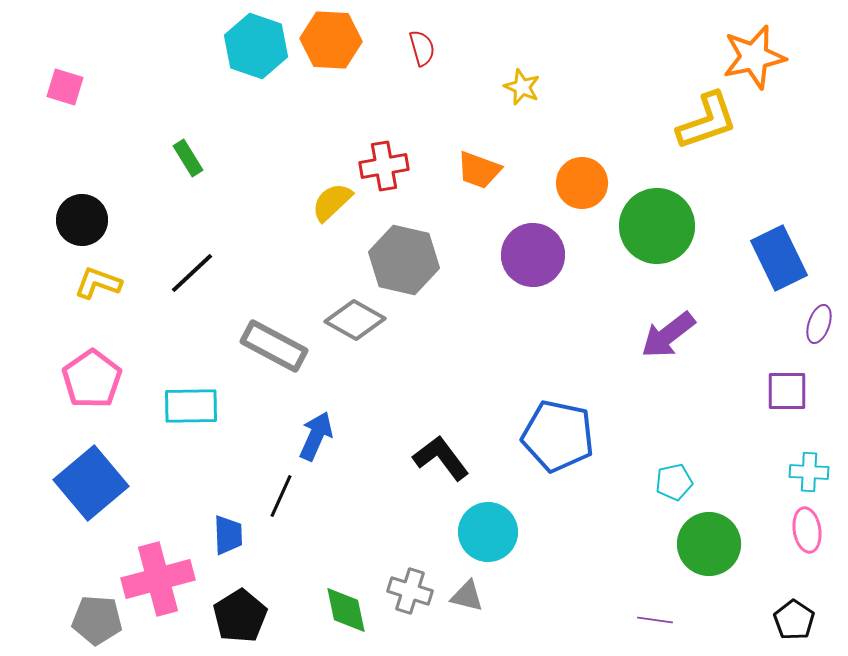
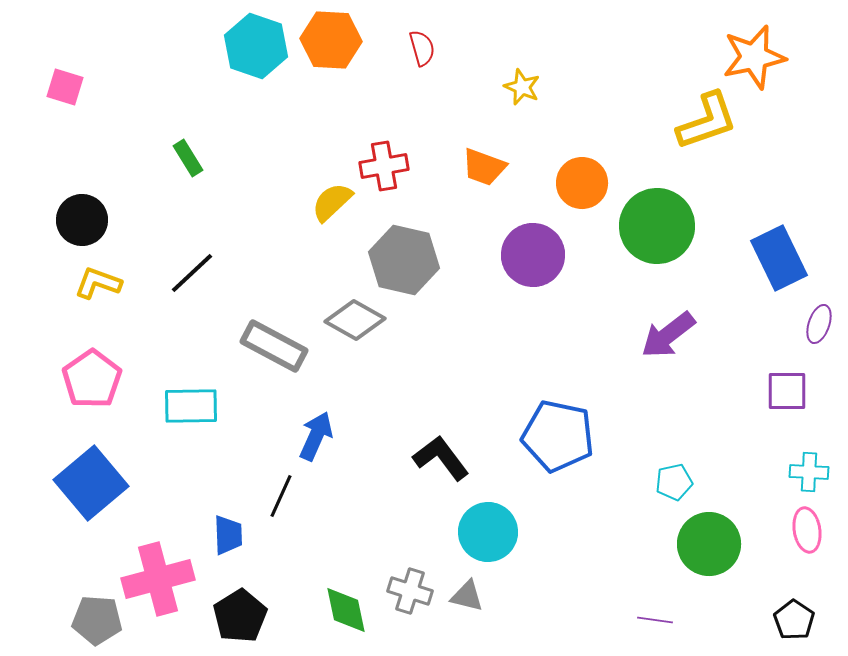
orange trapezoid at (479, 170): moved 5 px right, 3 px up
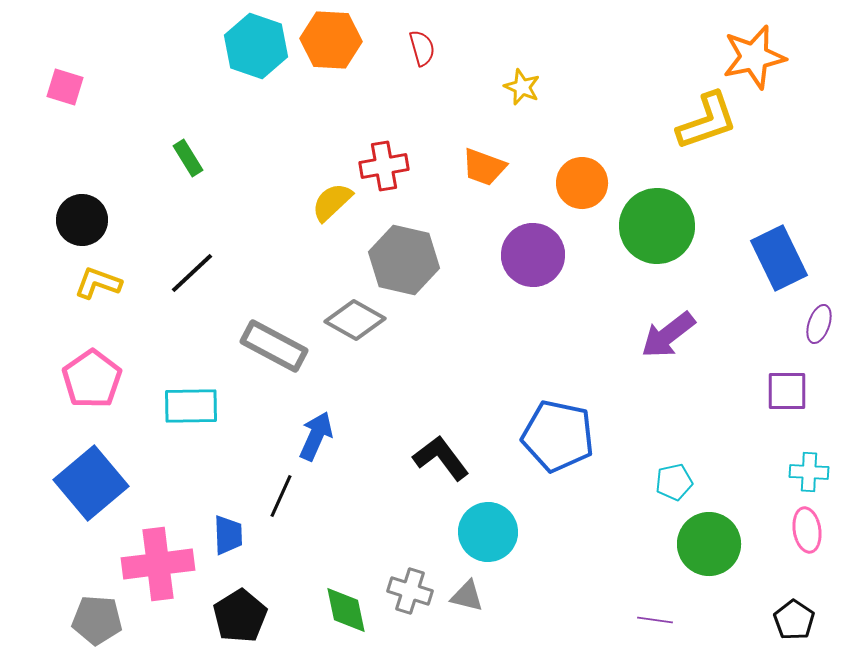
pink cross at (158, 579): moved 15 px up; rotated 8 degrees clockwise
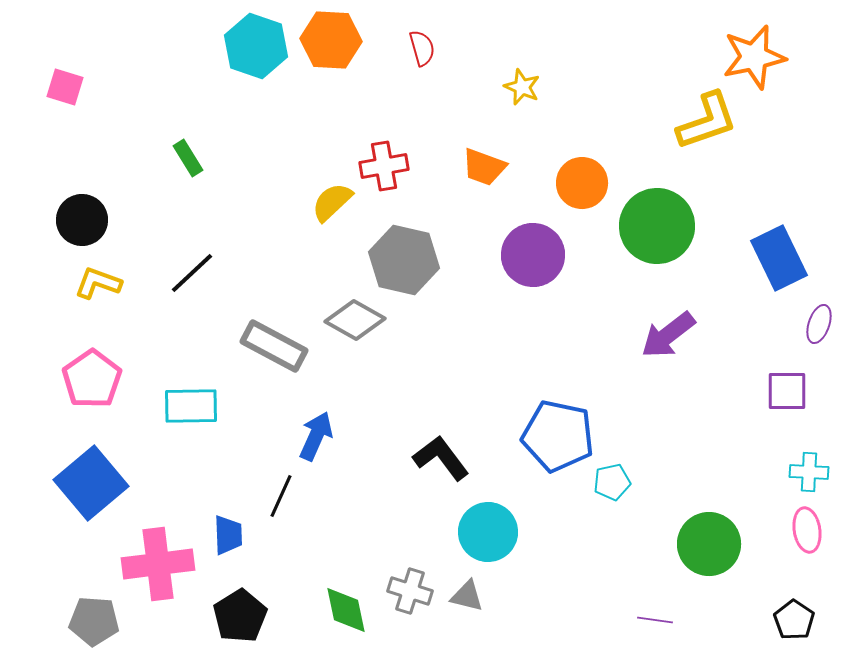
cyan pentagon at (674, 482): moved 62 px left
gray pentagon at (97, 620): moved 3 px left, 1 px down
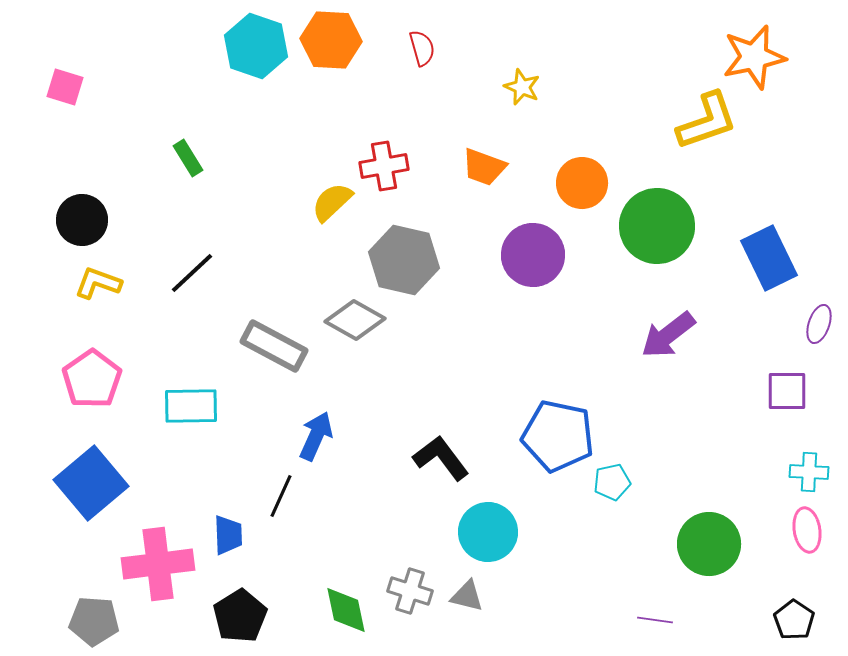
blue rectangle at (779, 258): moved 10 px left
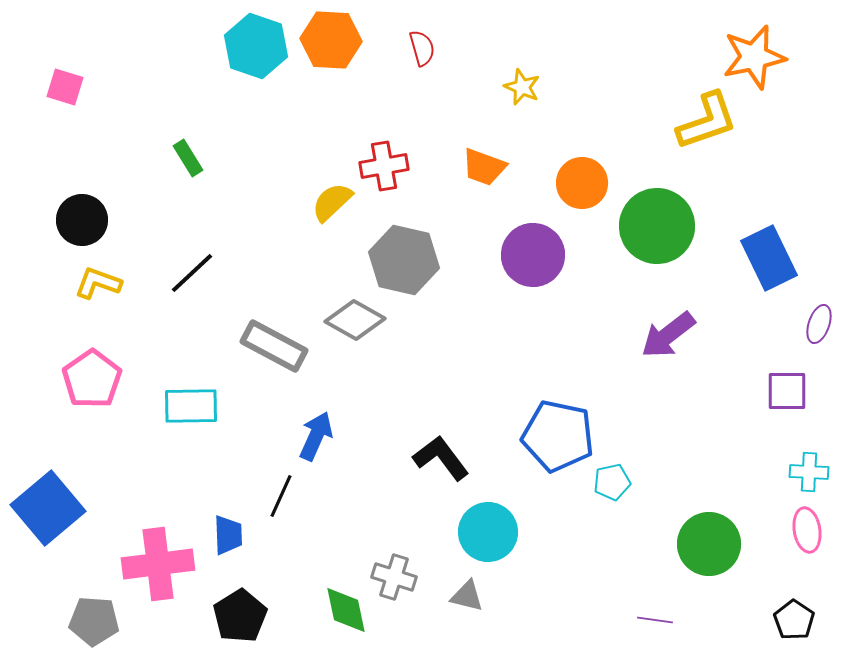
blue square at (91, 483): moved 43 px left, 25 px down
gray cross at (410, 591): moved 16 px left, 14 px up
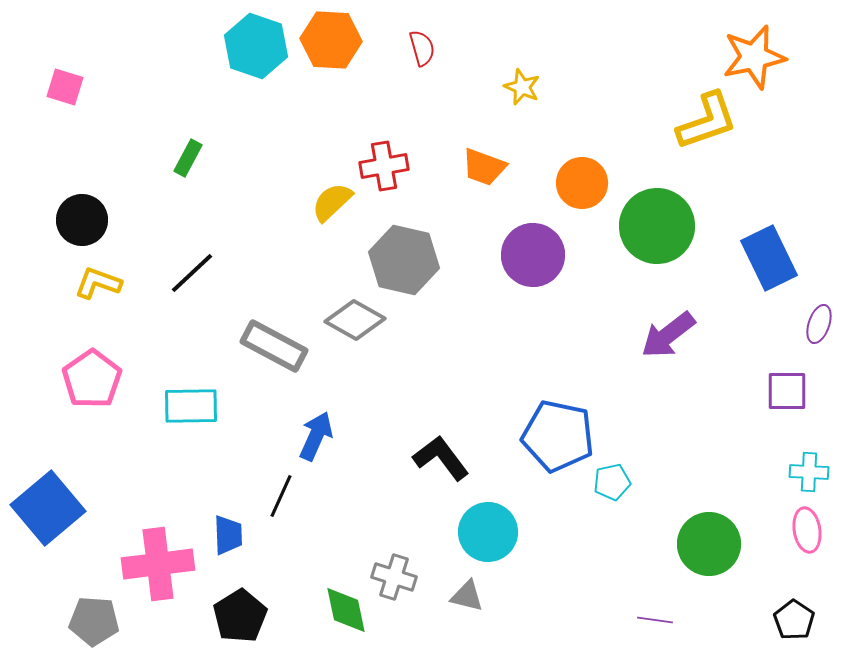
green rectangle at (188, 158): rotated 60 degrees clockwise
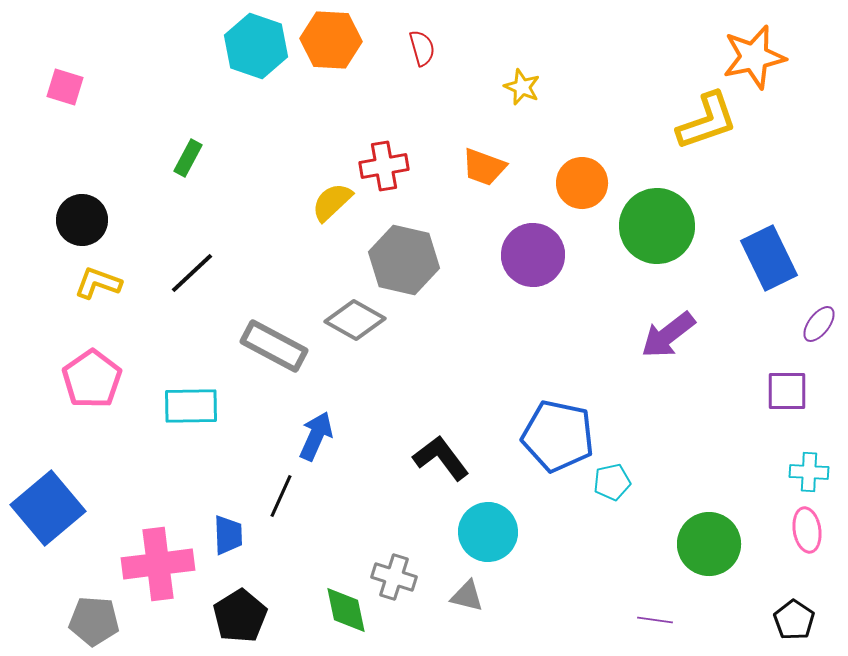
purple ellipse at (819, 324): rotated 18 degrees clockwise
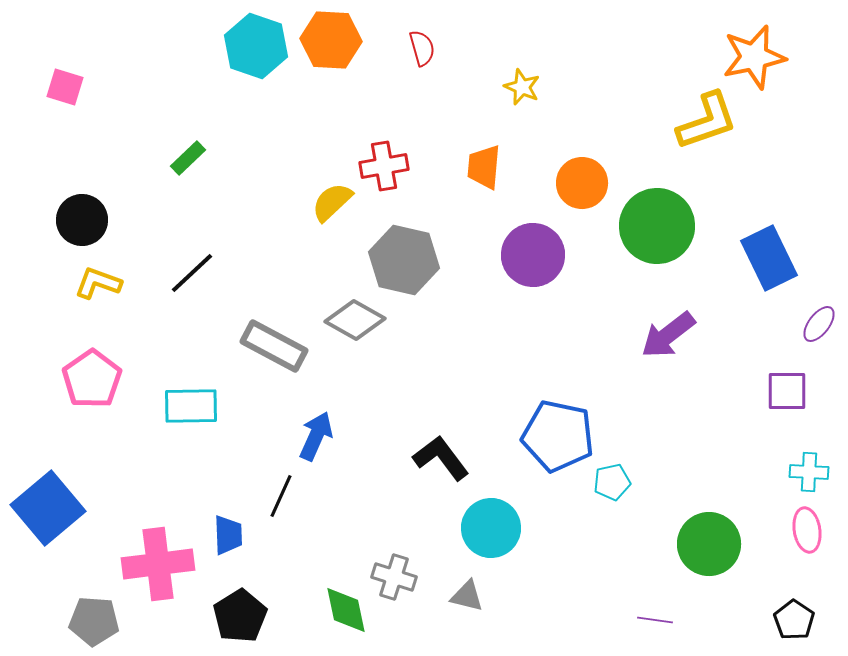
green rectangle at (188, 158): rotated 18 degrees clockwise
orange trapezoid at (484, 167): rotated 75 degrees clockwise
cyan circle at (488, 532): moved 3 px right, 4 px up
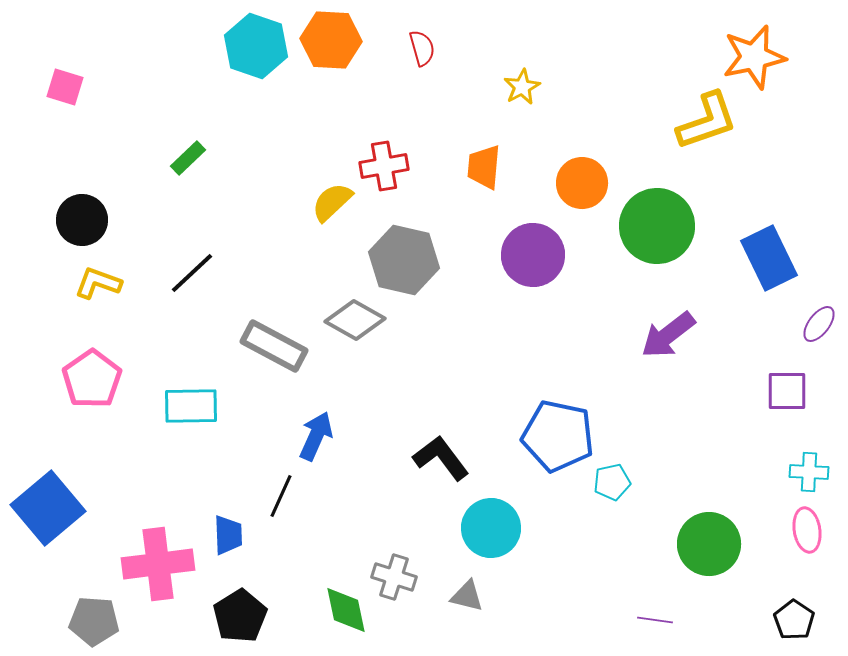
yellow star at (522, 87): rotated 21 degrees clockwise
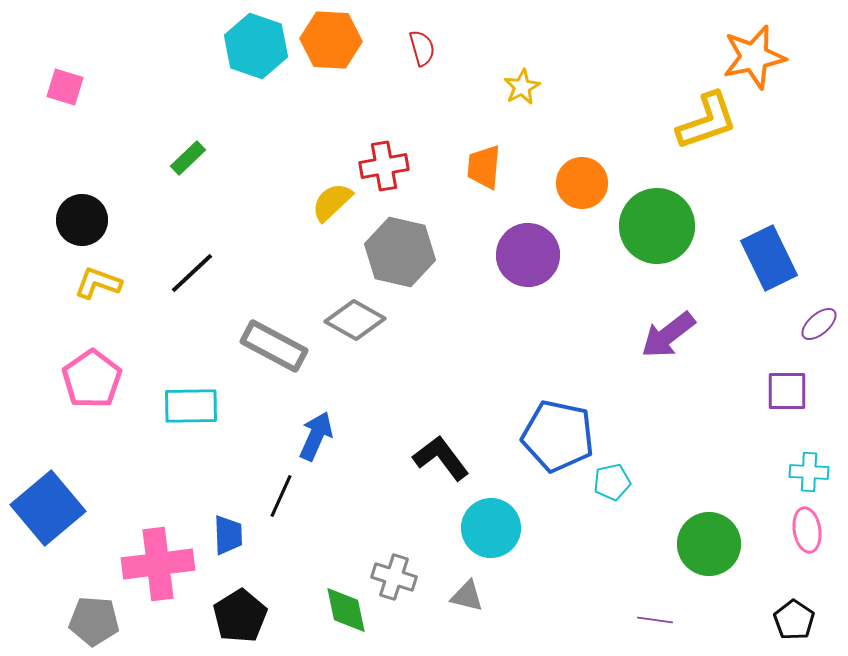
purple circle at (533, 255): moved 5 px left
gray hexagon at (404, 260): moved 4 px left, 8 px up
purple ellipse at (819, 324): rotated 12 degrees clockwise
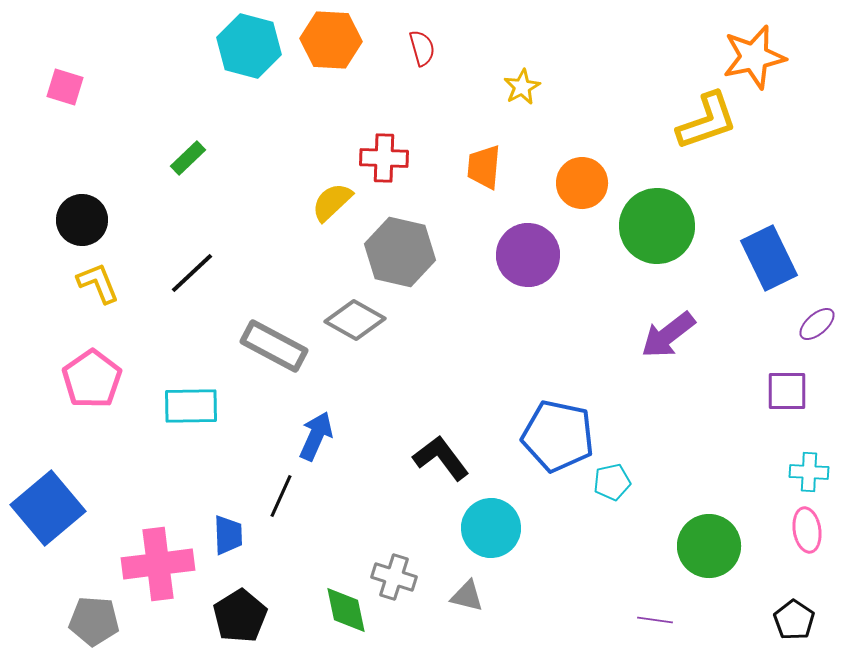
cyan hexagon at (256, 46): moved 7 px left; rotated 4 degrees counterclockwise
red cross at (384, 166): moved 8 px up; rotated 12 degrees clockwise
yellow L-shape at (98, 283): rotated 48 degrees clockwise
purple ellipse at (819, 324): moved 2 px left
green circle at (709, 544): moved 2 px down
